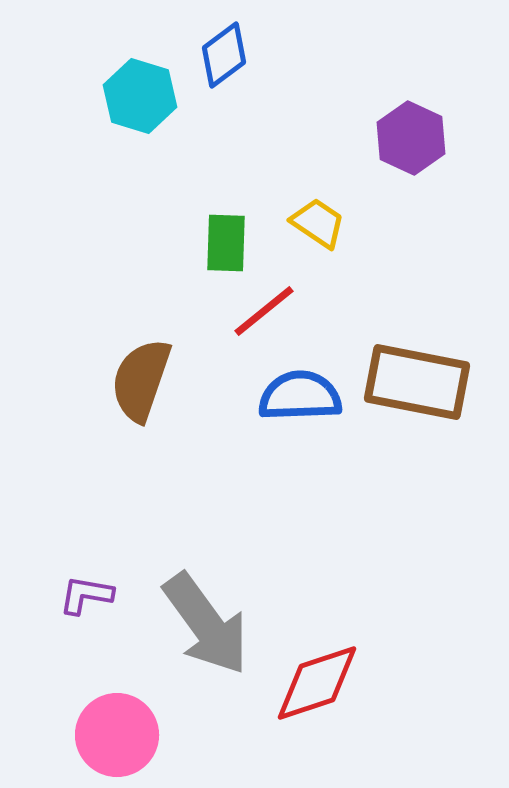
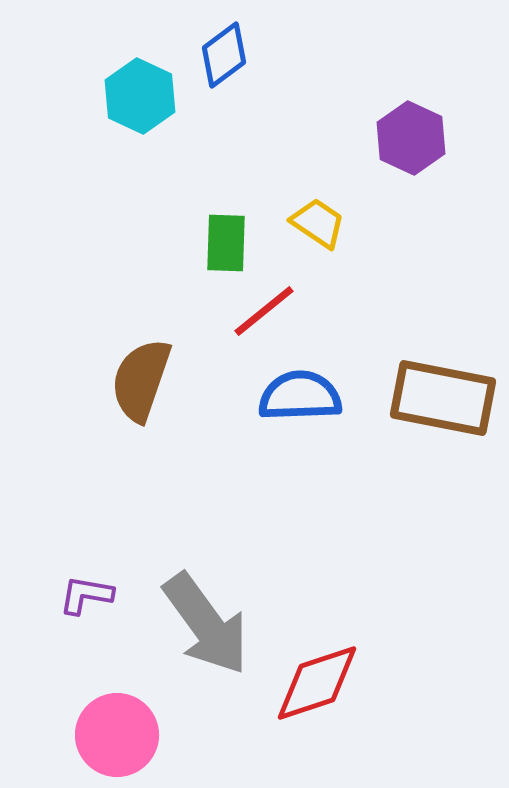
cyan hexagon: rotated 8 degrees clockwise
brown rectangle: moved 26 px right, 16 px down
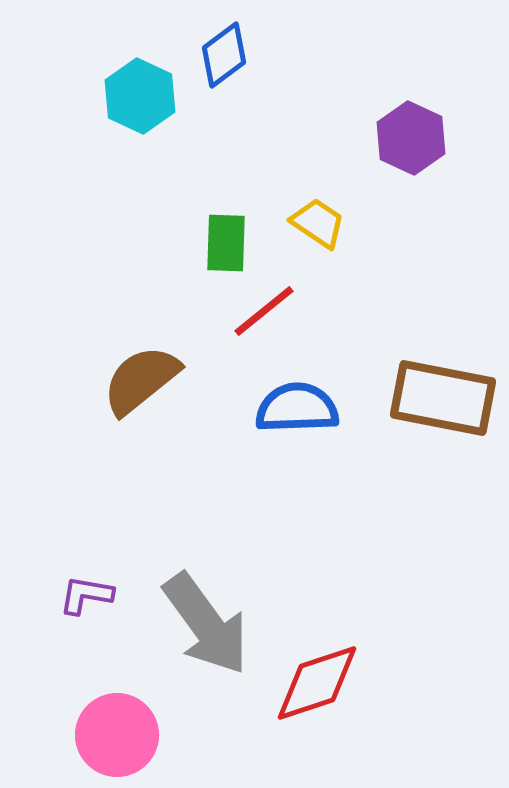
brown semicircle: rotated 32 degrees clockwise
blue semicircle: moved 3 px left, 12 px down
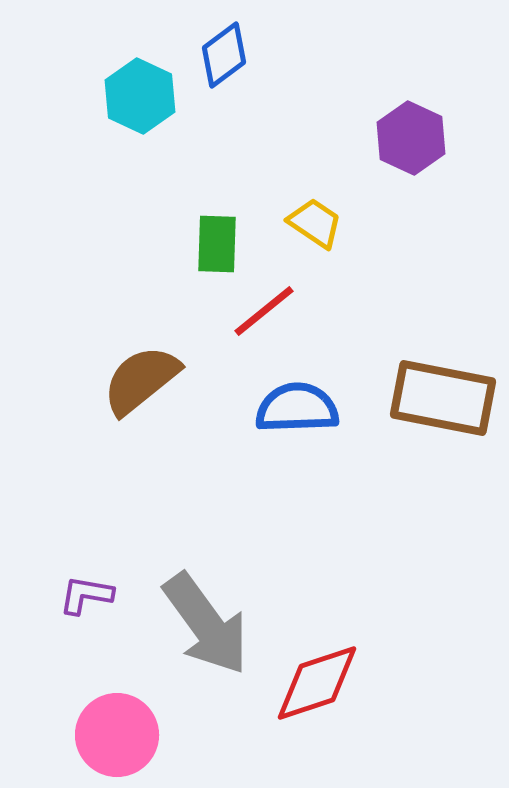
yellow trapezoid: moved 3 px left
green rectangle: moved 9 px left, 1 px down
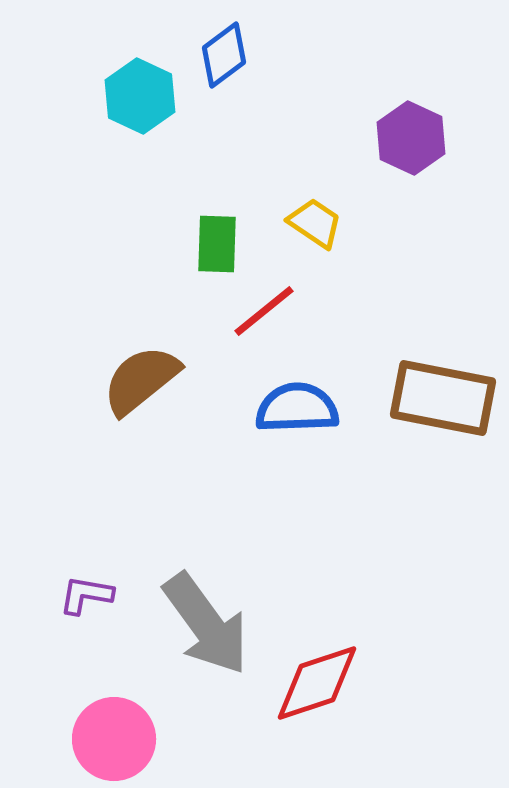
pink circle: moved 3 px left, 4 px down
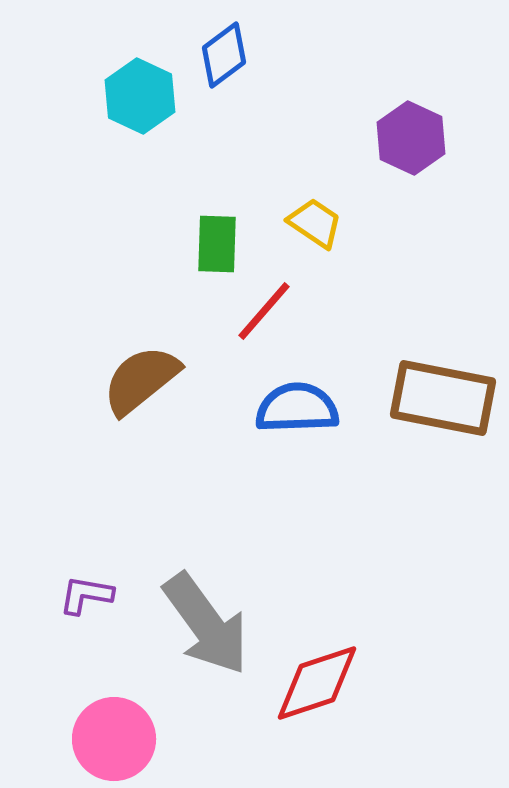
red line: rotated 10 degrees counterclockwise
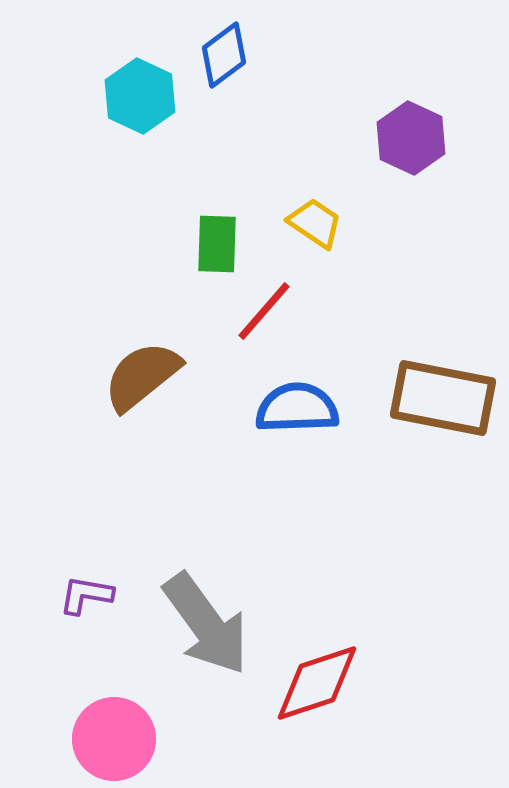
brown semicircle: moved 1 px right, 4 px up
